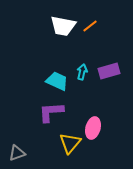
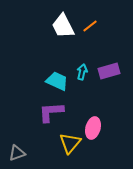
white trapezoid: rotated 52 degrees clockwise
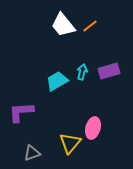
white trapezoid: moved 1 px up; rotated 12 degrees counterclockwise
cyan trapezoid: rotated 55 degrees counterclockwise
purple L-shape: moved 30 px left
gray triangle: moved 15 px right
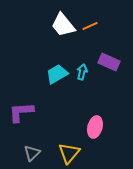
orange line: rotated 14 degrees clockwise
purple rectangle: moved 9 px up; rotated 40 degrees clockwise
cyan trapezoid: moved 7 px up
pink ellipse: moved 2 px right, 1 px up
yellow triangle: moved 1 px left, 10 px down
gray triangle: rotated 24 degrees counterclockwise
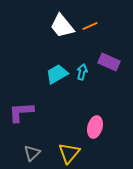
white trapezoid: moved 1 px left, 1 px down
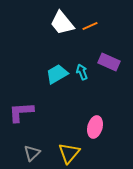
white trapezoid: moved 3 px up
cyan arrow: rotated 35 degrees counterclockwise
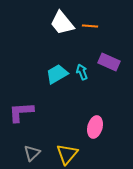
orange line: rotated 28 degrees clockwise
yellow triangle: moved 2 px left, 1 px down
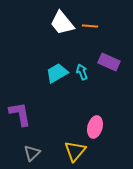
cyan trapezoid: moved 1 px up
purple L-shape: moved 1 px left, 2 px down; rotated 84 degrees clockwise
yellow triangle: moved 8 px right, 3 px up
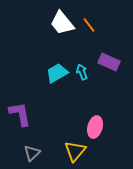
orange line: moved 1 px left, 1 px up; rotated 49 degrees clockwise
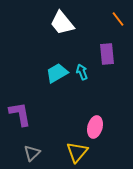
orange line: moved 29 px right, 6 px up
purple rectangle: moved 2 px left, 8 px up; rotated 60 degrees clockwise
yellow triangle: moved 2 px right, 1 px down
